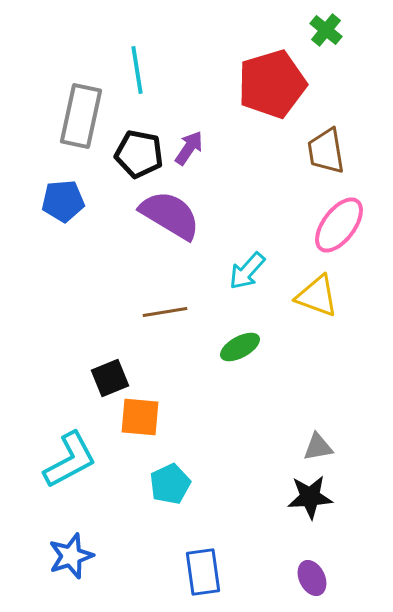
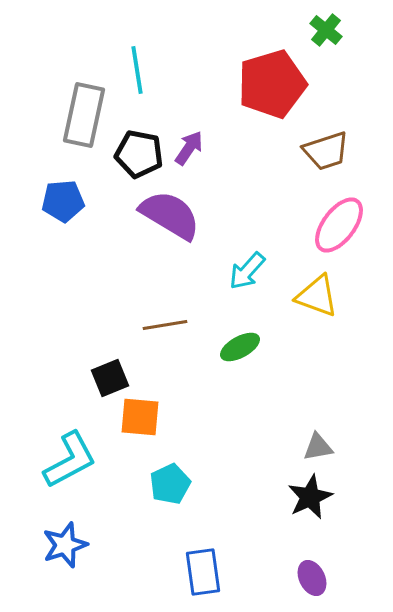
gray rectangle: moved 3 px right, 1 px up
brown trapezoid: rotated 99 degrees counterclockwise
brown line: moved 13 px down
black star: rotated 21 degrees counterclockwise
blue star: moved 6 px left, 11 px up
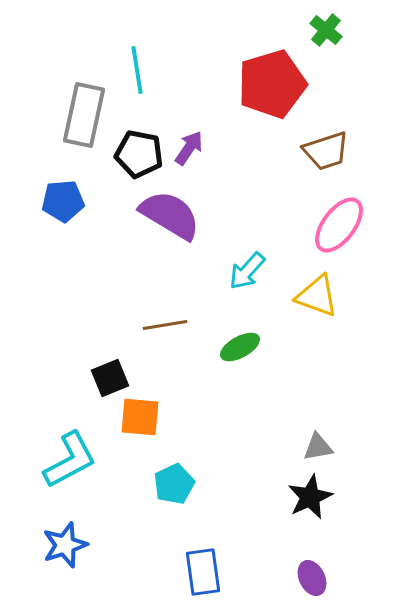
cyan pentagon: moved 4 px right
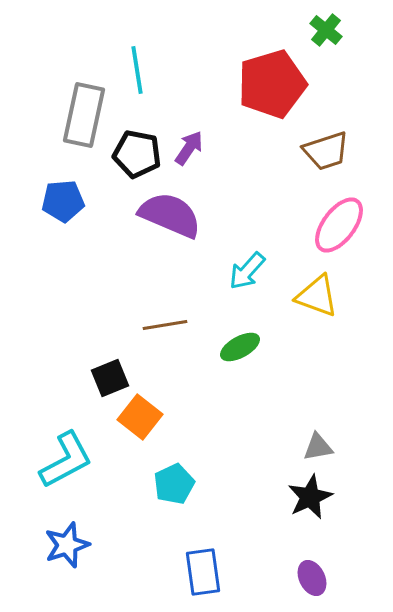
black pentagon: moved 2 px left
purple semicircle: rotated 8 degrees counterclockwise
orange square: rotated 33 degrees clockwise
cyan L-shape: moved 4 px left
blue star: moved 2 px right
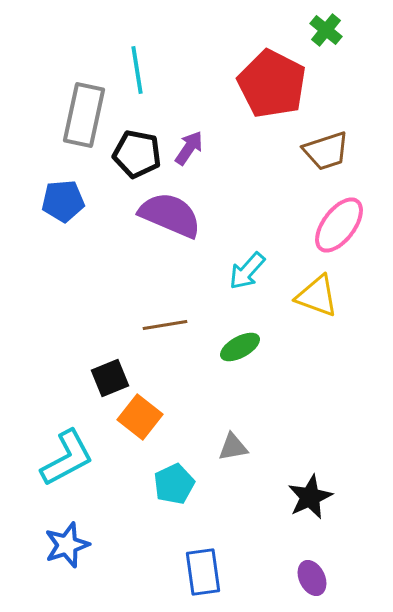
red pentagon: rotated 28 degrees counterclockwise
gray triangle: moved 85 px left
cyan L-shape: moved 1 px right, 2 px up
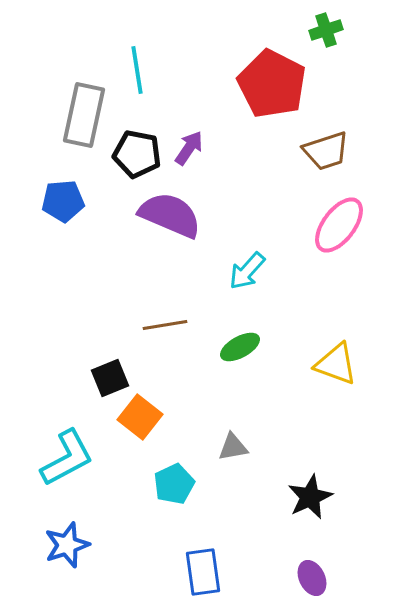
green cross: rotated 32 degrees clockwise
yellow triangle: moved 19 px right, 68 px down
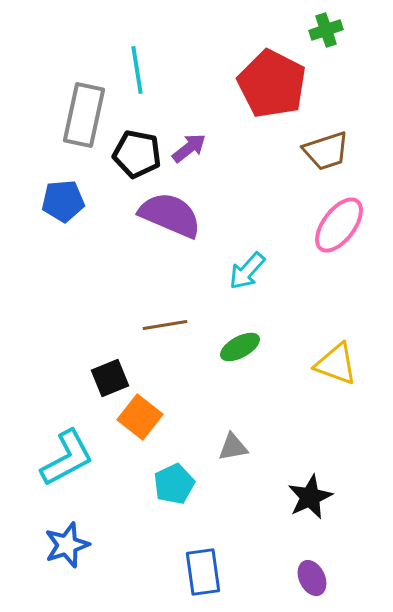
purple arrow: rotated 18 degrees clockwise
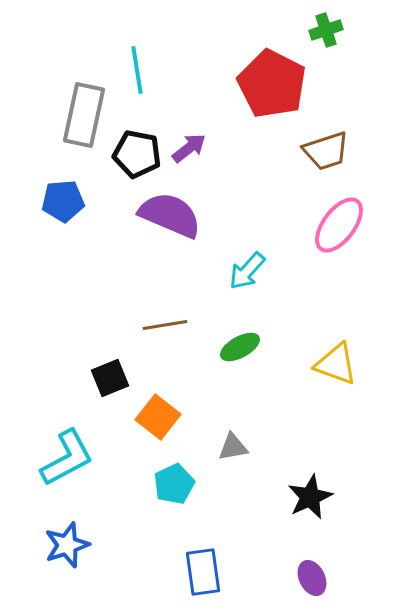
orange square: moved 18 px right
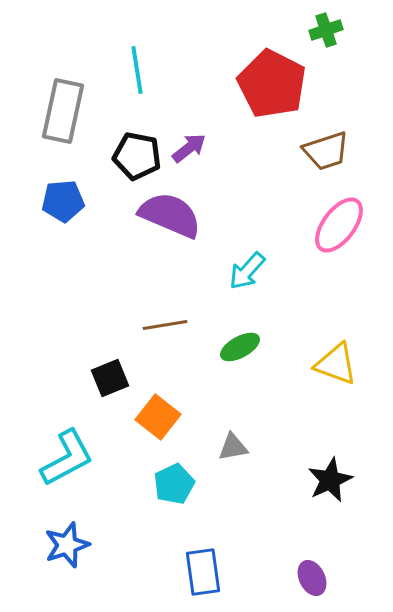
gray rectangle: moved 21 px left, 4 px up
black pentagon: moved 2 px down
black star: moved 20 px right, 17 px up
